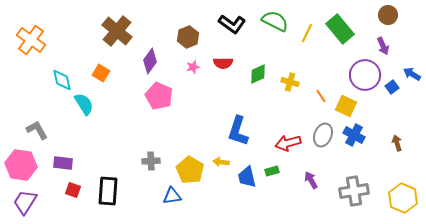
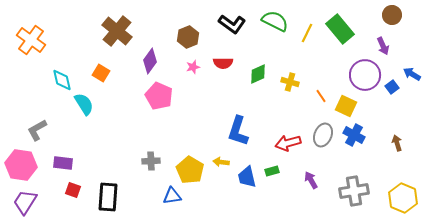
brown circle at (388, 15): moved 4 px right
gray L-shape at (37, 130): rotated 90 degrees counterclockwise
black rectangle at (108, 191): moved 6 px down
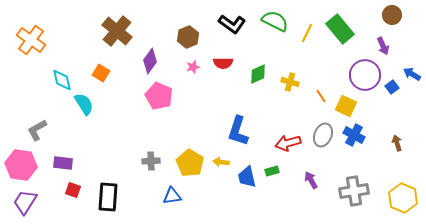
yellow pentagon at (190, 170): moved 7 px up
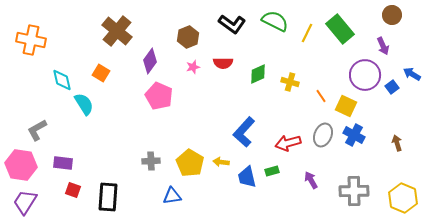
orange cross at (31, 40): rotated 24 degrees counterclockwise
blue L-shape at (238, 131): moved 6 px right, 1 px down; rotated 24 degrees clockwise
gray cross at (354, 191): rotated 8 degrees clockwise
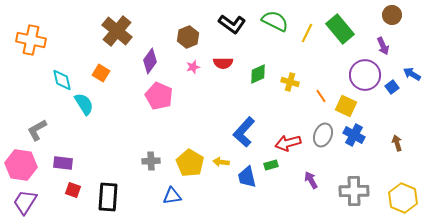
green rectangle at (272, 171): moved 1 px left, 6 px up
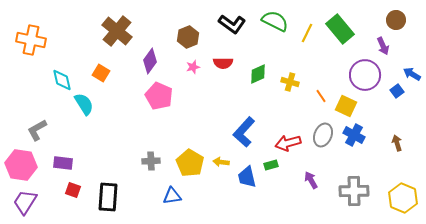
brown circle at (392, 15): moved 4 px right, 5 px down
blue square at (392, 87): moved 5 px right, 4 px down
